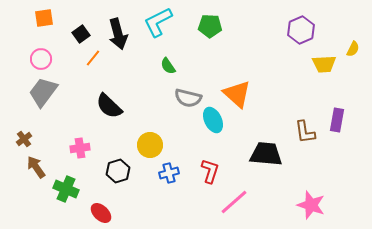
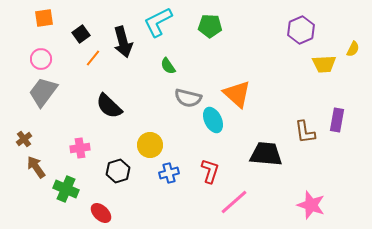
black arrow: moved 5 px right, 8 px down
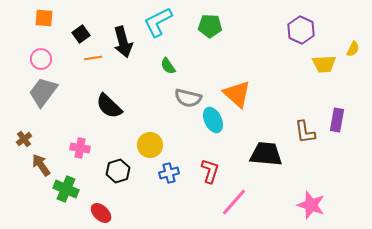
orange square: rotated 12 degrees clockwise
purple hexagon: rotated 12 degrees counterclockwise
orange line: rotated 42 degrees clockwise
pink cross: rotated 18 degrees clockwise
brown arrow: moved 5 px right, 2 px up
pink line: rotated 8 degrees counterclockwise
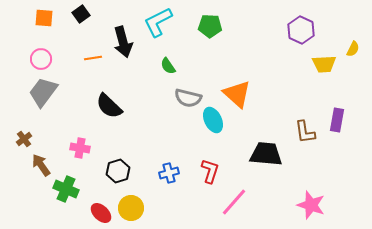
black square: moved 20 px up
yellow circle: moved 19 px left, 63 px down
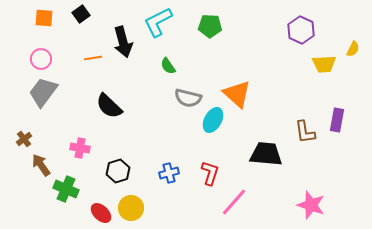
cyan ellipse: rotated 55 degrees clockwise
red L-shape: moved 2 px down
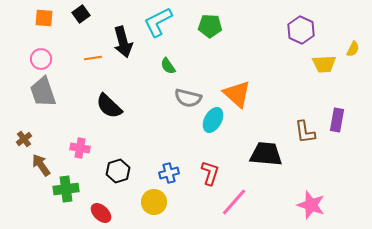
gray trapezoid: rotated 56 degrees counterclockwise
green cross: rotated 30 degrees counterclockwise
yellow circle: moved 23 px right, 6 px up
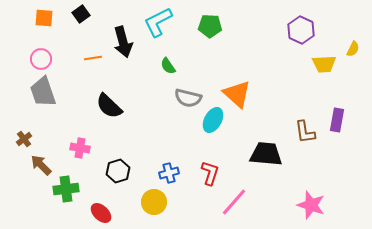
brown arrow: rotated 10 degrees counterclockwise
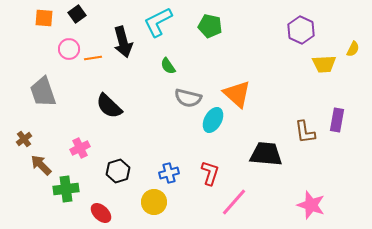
black square: moved 4 px left
green pentagon: rotated 10 degrees clockwise
pink circle: moved 28 px right, 10 px up
pink cross: rotated 36 degrees counterclockwise
